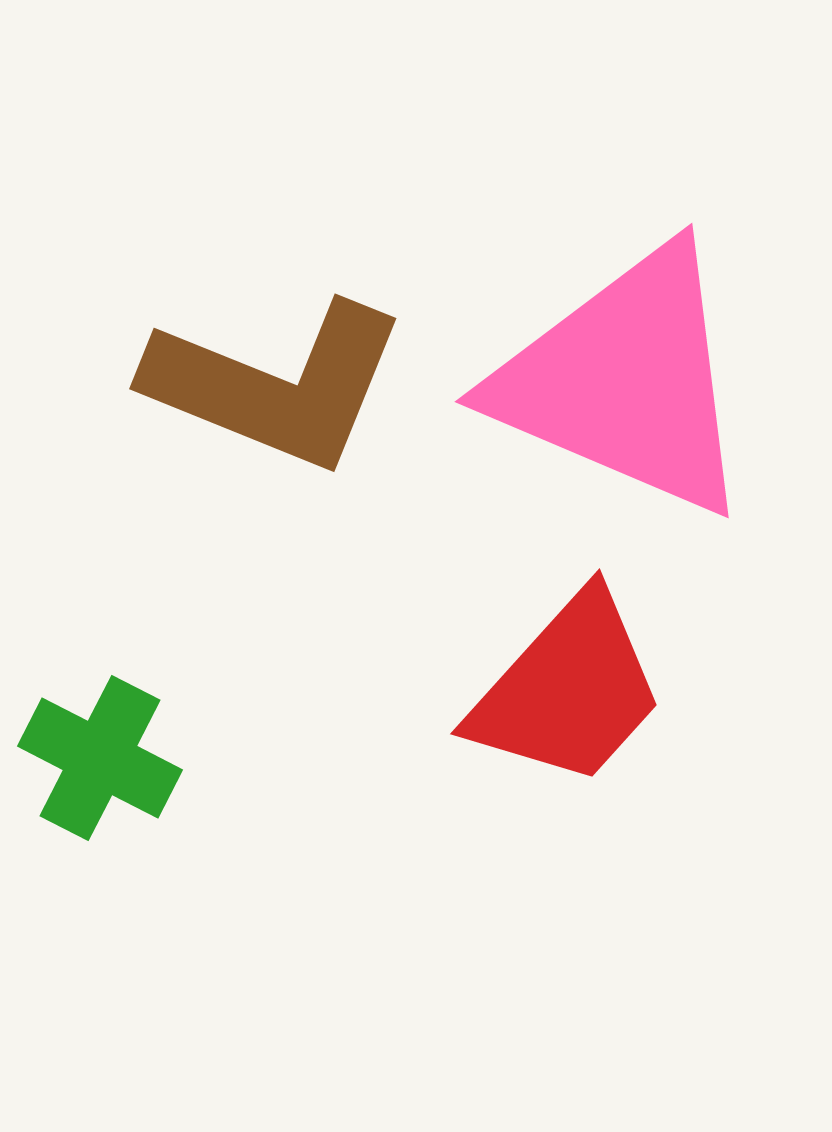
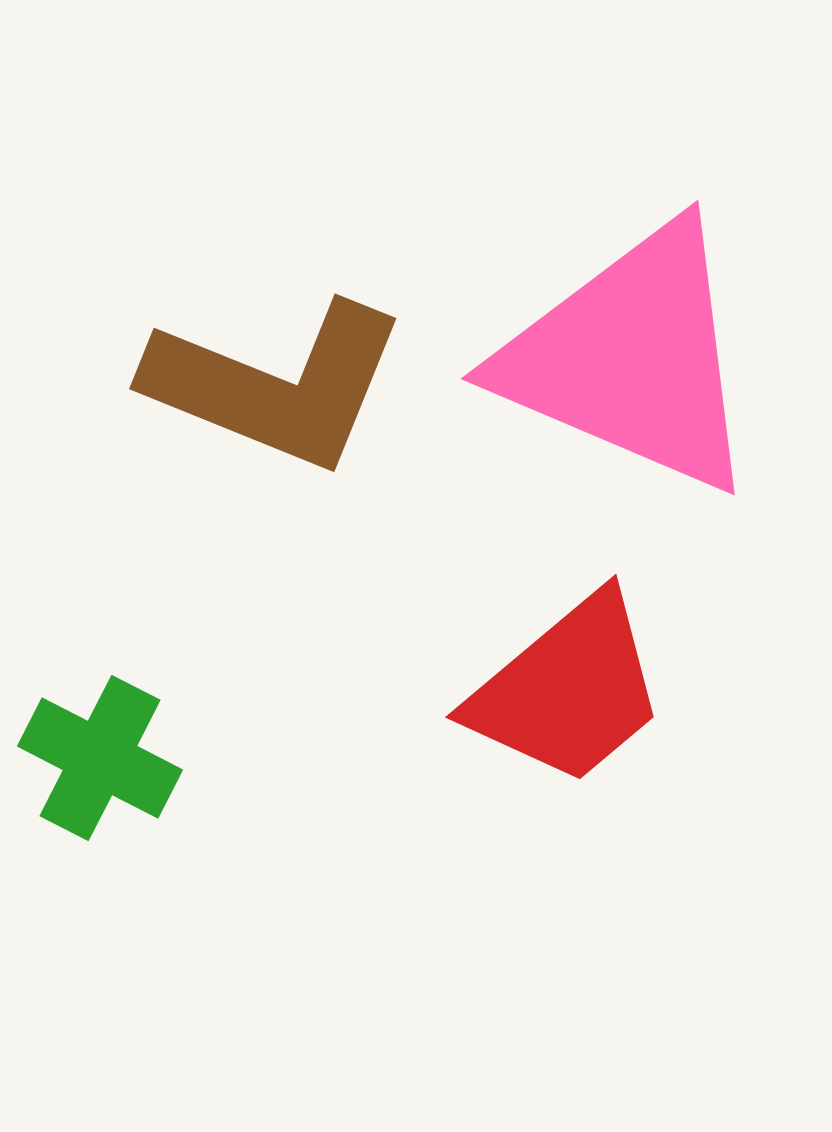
pink triangle: moved 6 px right, 23 px up
red trapezoid: rotated 8 degrees clockwise
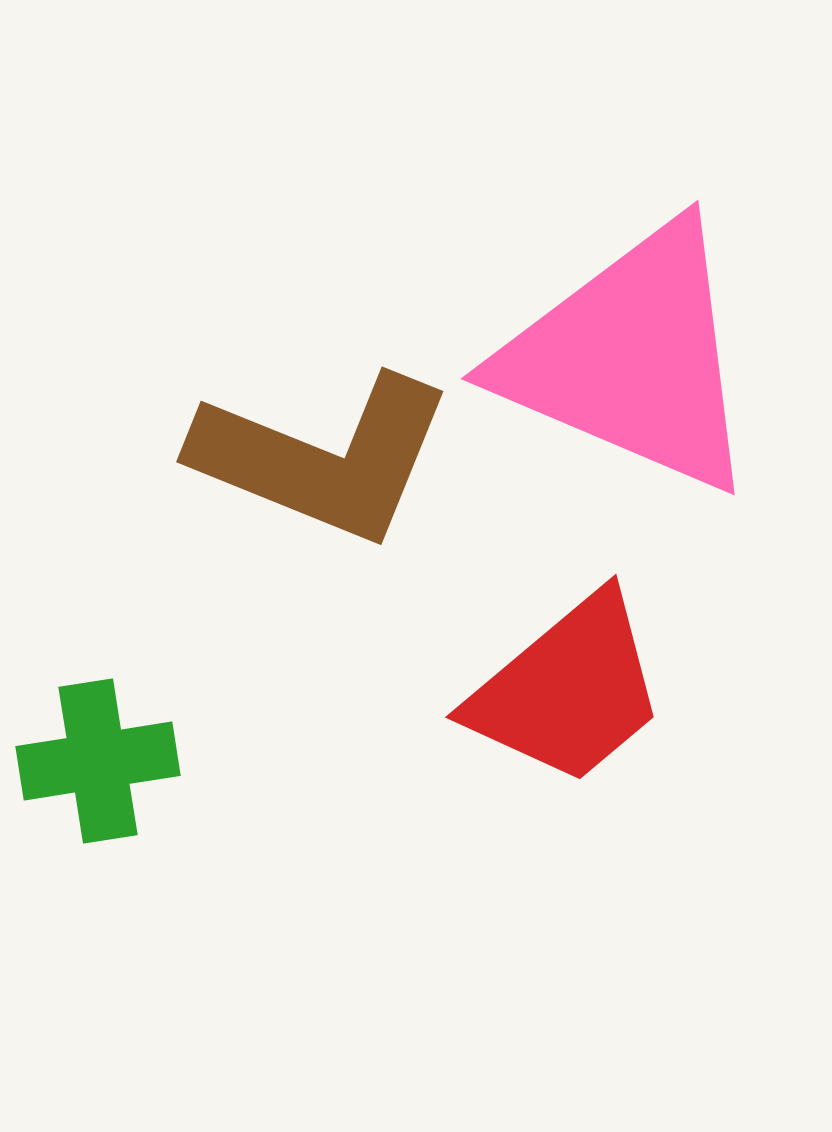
brown L-shape: moved 47 px right, 73 px down
green cross: moved 2 px left, 3 px down; rotated 36 degrees counterclockwise
